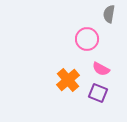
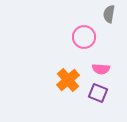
pink circle: moved 3 px left, 2 px up
pink semicircle: rotated 24 degrees counterclockwise
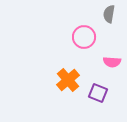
pink semicircle: moved 11 px right, 7 px up
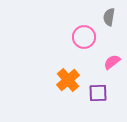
gray semicircle: moved 3 px down
pink semicircle: rotated 138 degrees clockwise
purple square: rotated 24 degrees counterclockwise
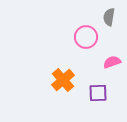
pink circle: moved 2 px right
pink semicircle: rotated 18 degrees clockwise
orange cross: moved 5 px left
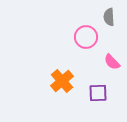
gray semicircle: rotated 12 degrees counterclockwise
pink semicircle: rotated 114 degrees counterclockwise
orange cross: moved 1 px left, 1 px down
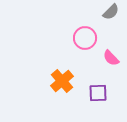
gray semicircle: moved 2 px right, 5 px up; rotated 132 degrees counterclockwise
pink circle: moved 1 px left, 1 px down
pink semicircle: moved 1 px left, 4 px up
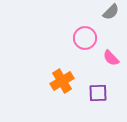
orange cross: rotated 10 degrees clockwise
